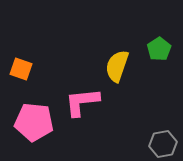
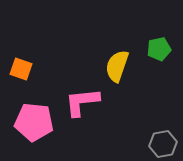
green pentagon: rotated 20 degrees clockwise
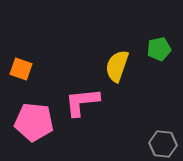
gray hexagon: rotated 16 degrees clockwise
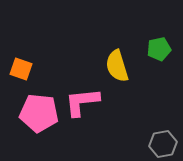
yellow semicircle: rotated 36 degrees counterclockwise
pink pentagon: moved 5 px right, 9 px up
gray hexagon: rotated 16 degrees counterclockwise
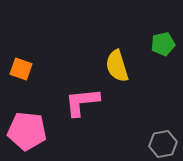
green pentagon: moved 4 px right, 5 px up
pink pentagon: moved 12 px left, 18 px down
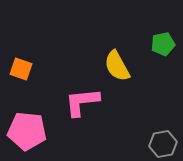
yellow semicircle: rotated 12 degrees counterclockwise
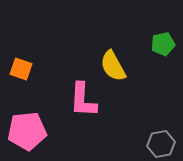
yellow semicircle: moved 4 px left
pink L-shape: moved 1 px right, 2 px up; rotated 81 degrees counterclockwise
pink pentagon: rotated 12 degrees counterclockwise
gray hexagon: moved 2 px left
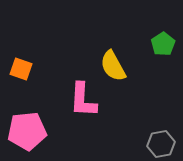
green pentagon: rotated 20 degrees counterclockwise
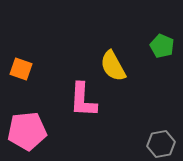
green pentagon: moved 1 px left, 2 px down; rotated 15 degrees counterclockwise
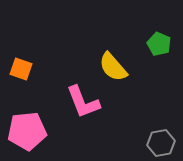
green pentagon: moved 3 px left, 2 px up
yellow semicircle: moved 1 px down; rotated 12 degrees counterclockwise
pink L-shape: moved 2 px down; rotated 24 degrees counterclockwise
gray hexagon: moved 1 px up
